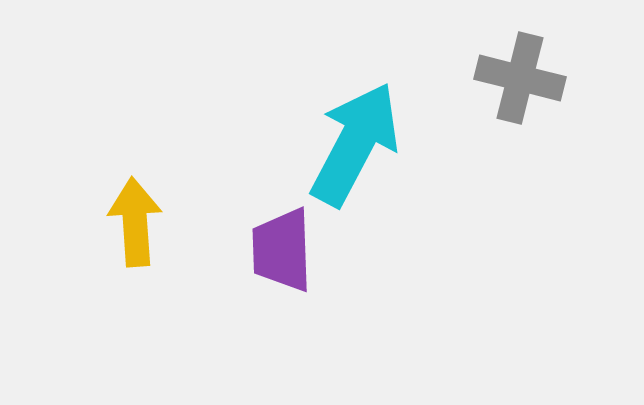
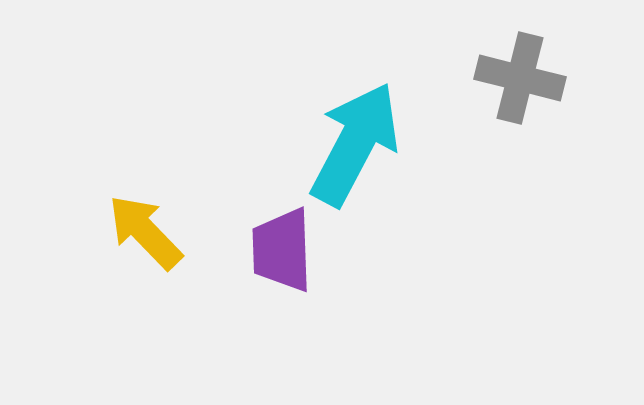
yellow arrow: moved 10 px right, 10 px down; rotated 40 degrees counterclockwise
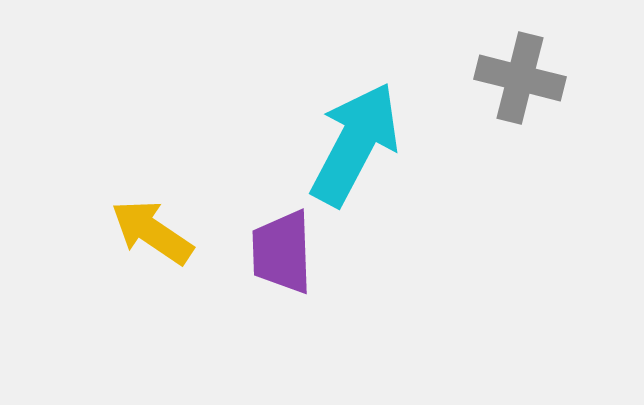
yellow arrow: moved 7 px right; rotated 12 degrees counterclockwise
purple trapezoid: moved 2 px down
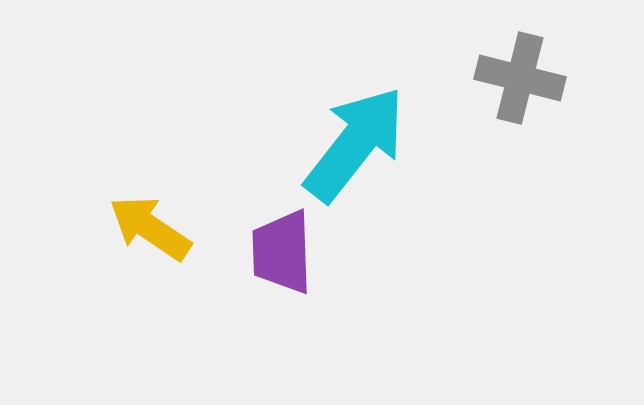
cyan arrow: rotated 10 degrees clockwise
yellow arrow: moved 2 px left, 4 px up
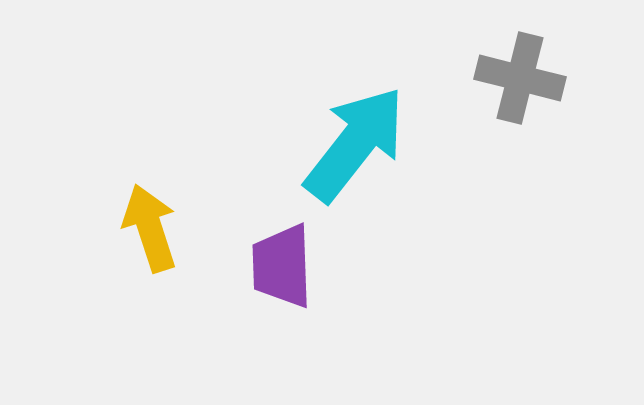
yellow arrow: rotated 38 degrees clockwise
purple trapezoid: moved 14 px down
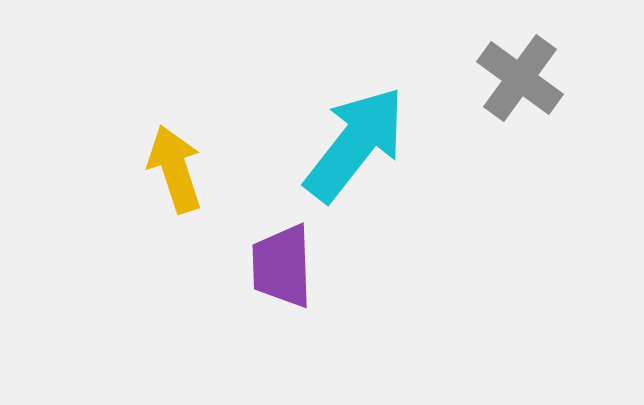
gray cross: rotated 22 degrees clockwise
yellow arrow: moved 25 px right, 59 px up
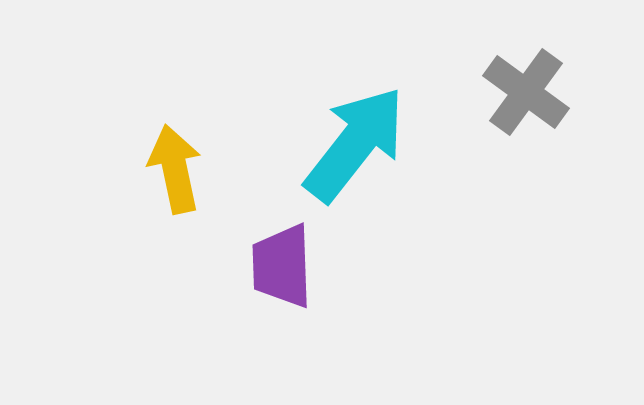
gray cross: moved 6 px right, 14 px down
yellow arrow: rotated 6 degrees clockwise
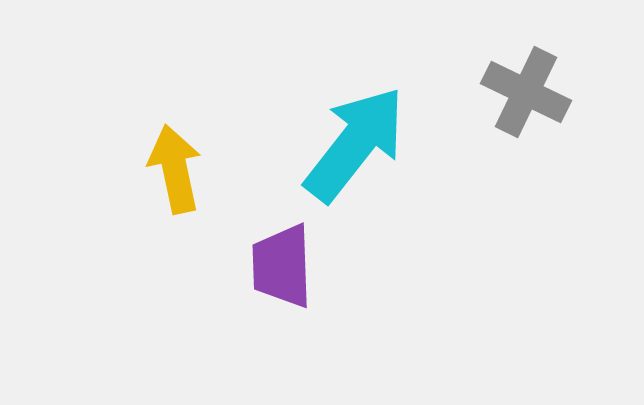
gray cross: rotated 10 degrees counterclockwise
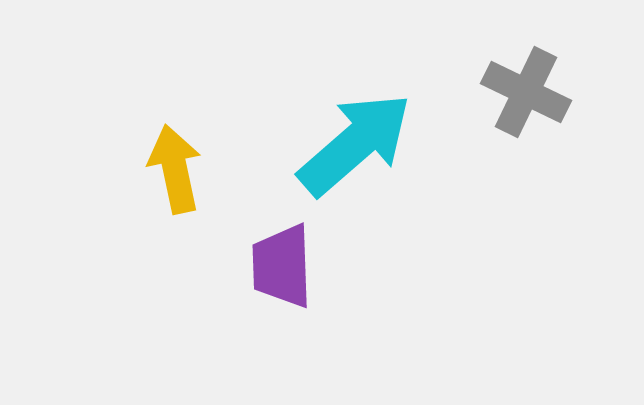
cyan arrow: rotated 11 degrees clockwise
